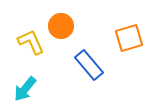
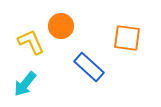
orange square: moved 2 px left; rotated 24 degrees clockwise
blue rectangle: moved 2 px down; rotated 8 degrees counterclockwise
cyan arrow: moved 5 px up
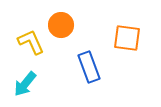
orange circle: moved 1 px up
blue rectangle: rotated 28 degrees clockwise
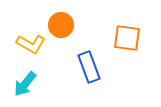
yellow L-shape: moved 2 px down; rotated 144 degrees clockwise
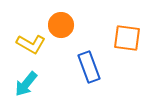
cyan arrow: moved 1 px right
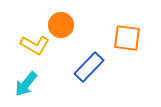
yellow L-shape: moved 4 px right, 1 px down
blue rectangle: rotated 64 degrees clockwise
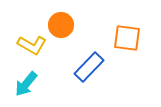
yellow L-shape: moved 3 px left
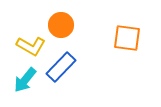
yellow L-shape: moved 1 px left, 1 px down
blue rectangle: moved 28 px left
cyan arrow: moved 1 px left, 4 px up
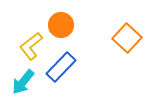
orange square: rotated 36 degrees clockwise
yellow L-shape: rotated 112 degrees clockwise
cyan arrow: moved 2 px left, 2 px down
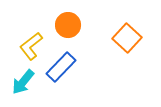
orange circle: moved 7 px right
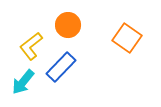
orange square: rotated 8 degrees counterclockwise
